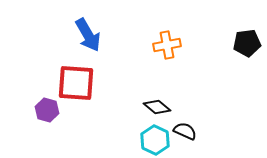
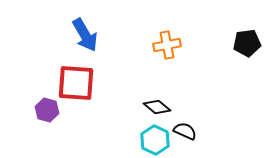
blue arrow: moved 3 px left
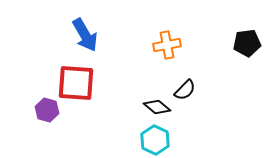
black semicircle: moved 41 px up; rotated 110 degrees clockwise
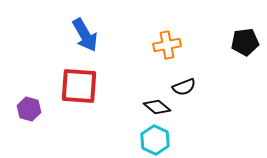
black pentagon: moved 2 px left, 1 px up
red square: moved 3 px right, 3 px down
black semicircle: moved 1 px left, 3 px up; rotated 25 degrees clockwise
purple hexagon: moved 18 px left, 1 px up
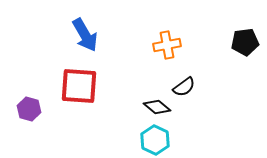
black semicircle: rotated 15 degrees counterclockwise
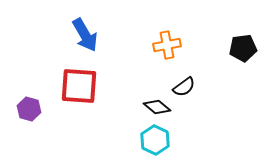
black pentagon: moved 2 px left, 6 px down
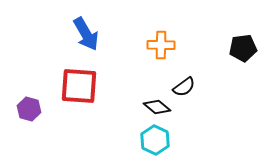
blue arrow: moved 1 px right, 1 px up
orange cross: moved 6 px left; rotated 12 degrees clockwise
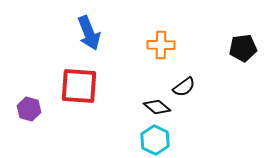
blue arrow: moved 3 px right, 1 px up; rotated 8 degrees clockwise
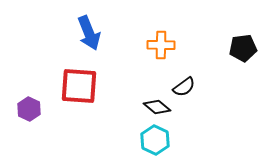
purple hexagon: rotated 10 degrees clockwise
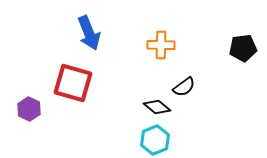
red square: moved 6 px left, 3 px up; rotated 12 degrees clockwise
cyan hexagon: rotated 12 degrees clockwise
